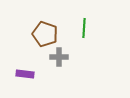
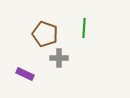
gray cross: moved 1 px down
purple rectangle: rotated 18 degrees clockwise
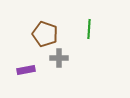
green line: moved 5 px right, 1 px down
purple rectangle: moved 1 px right, 4 px up; rotated 36 degrees counterclockwise
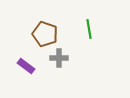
green line: rotated 12 degrees counterclockwise
purple rectangle: moved 4 px up; rotated 48 degrees clockwise
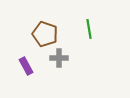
purple rectangle: rotated 24 degrees clockwise
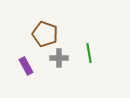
green line: moved 24 px down
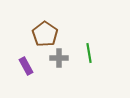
brown pentagon: rotated 15 degrees clockwise
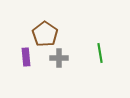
green line: moved 11 px right
purple rectangle: moved 9 px up; rotated 24 degrees clockwise
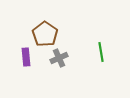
green line: moved 1 px right, 1 px up
gray cross: rotated 24 degrees counterclockwise
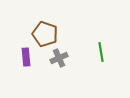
brown pentagon: rotated 15 degrees counterclockwise
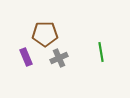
brown pentagon: rotated 20 degrees counterclockwise
purple rectangle: rotated 18 degrees counterclockwise
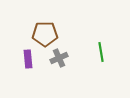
purple rectangle: moved 2 px right, 2 px down; rotated 18 degrees clockwise
